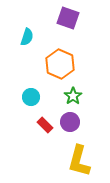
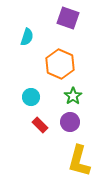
red rectangle: moved 5 px left
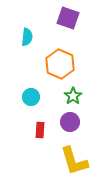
cyan semicircle: rotated 12 degrees counterclockwise
red rectangle: moved 5 px down; rotated 49 degrees clockwise
yellow L-shape: moved 5 px left; rotated 32 degrees counterclockwise
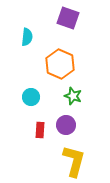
green star: rotated 18 degrees counterclockwise
purple circle: moved 4 px left, 3 px down
yellow L-shape: rotated 148 degrees counterclockwise
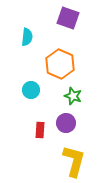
cyan circle: moved 7 px up
purple circle: moved 2 px up
